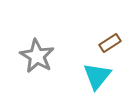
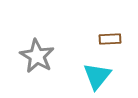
brown rectangle: moved 4 px up; rotated 30 degrees clockwise
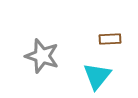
gray star: moved 5 px right; rotated 12 degrees counterclockwise
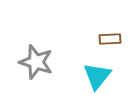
gray star: moved 6 px left, 6 px down
